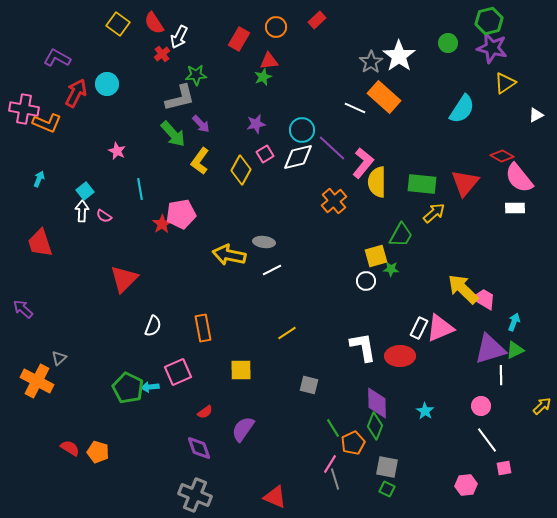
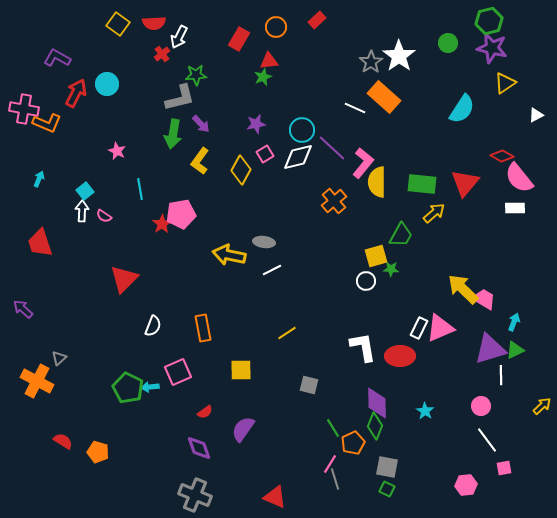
red semicircle at (154, 23): rotated 60 degrees counterclockwise
green arrow at (173, 134): rotated 52 degrees clockwise
red semicircle at (70, 448): moved 7 px left, 7 px up
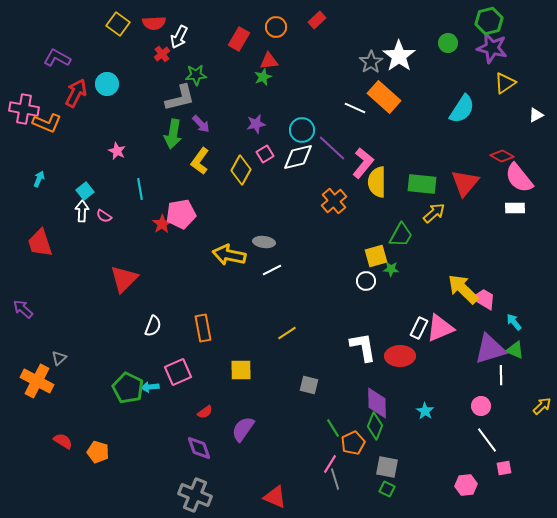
cyan arrow at (514, 322): rotated 60 degrees counterclockwise
green triangle at (515, 350): rotated 48 degrees clockwise
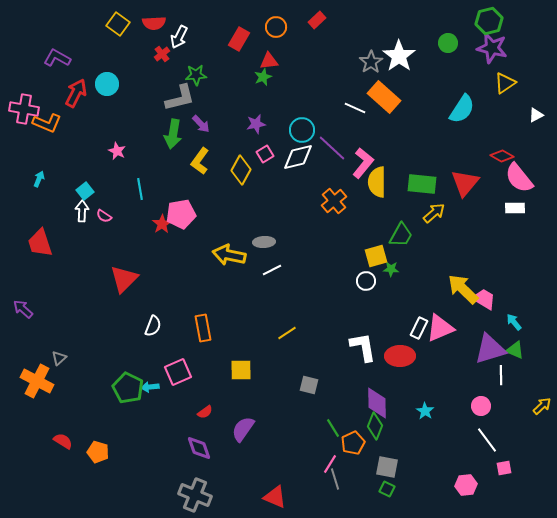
gray ellipse at (264, 242): rotated 10 degrees counterclockwise
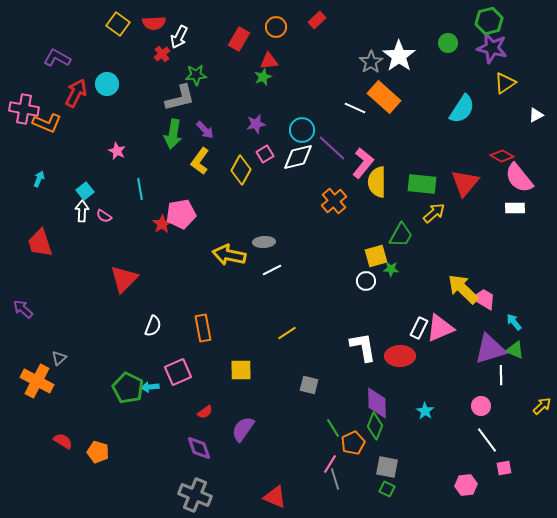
purple arrow at (201, 124): moved 4 px right, 6 px down
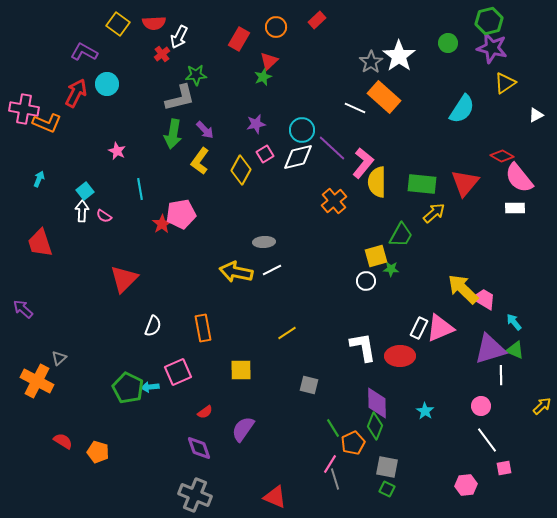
purple L-shape at (57, 58): moved 27 px right, 6 px up
red triangle at (269, 61): rotated 36 degrees counterclockwise
yellow arrow at (229, 255): moved 7 px right, 17 px down
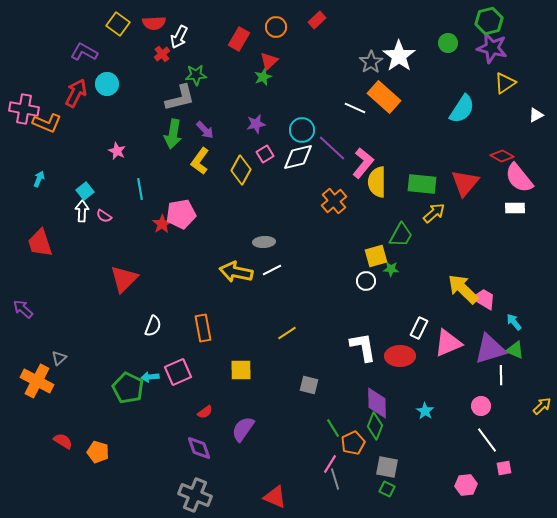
pink triangle at (440, 328): moved 8 px right, 15 px down
cyan arrow at (150, 387): moved 10 px up
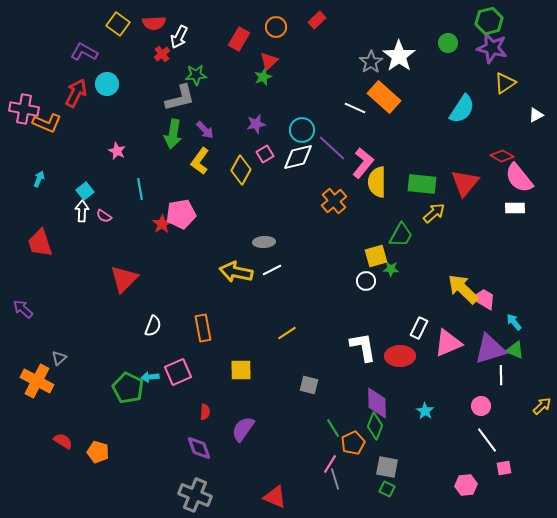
red semicircle at (205, 412): rotated 49 degrees counterclockwise
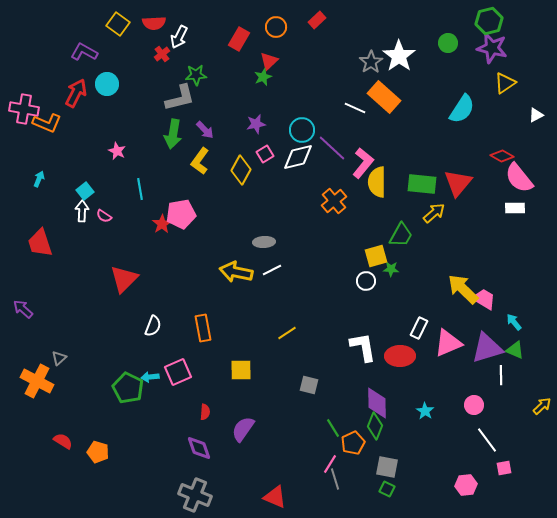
red triangle at (465, 183): moved 7 px left
purple triangle at (490, 349): moved 3 px left, 1 px up
pink circle at (481, 406): moved 7 px left, 1 px up
